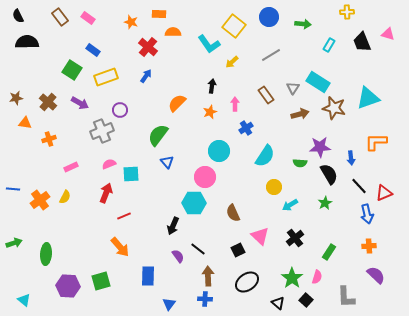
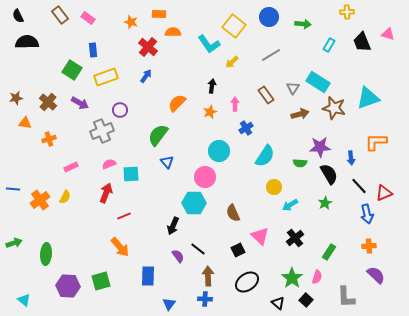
brown rectangle at (60, 17): moved 2 px up
blue rectangle at (93, 50): rotated 48 degrees clockwise
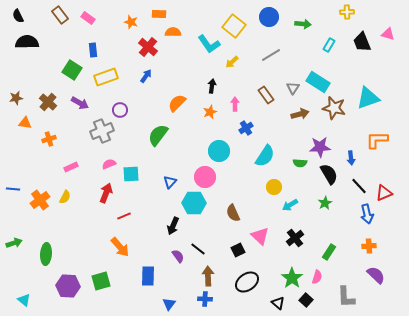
orange L-shape at (376, 142): moved 1 px right, 2 px up
blue triangle at (167, 162): moved 3 px right, 20 px down; rotated 24 degrees clockwise
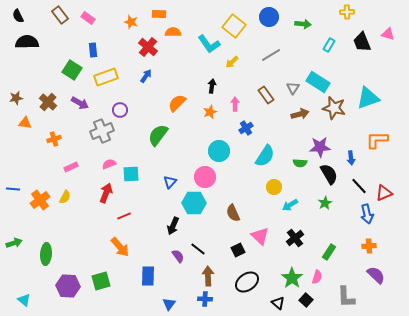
orange cross at (49, 139): moved 5 px right
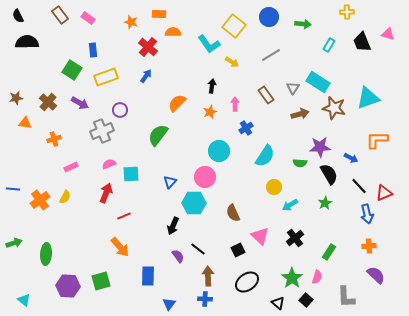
yellow arrow at (232, 62): rotated 104 degrees counterclockwise
blue arrow at (351, 158): rotated 56 degrees counterclockwise
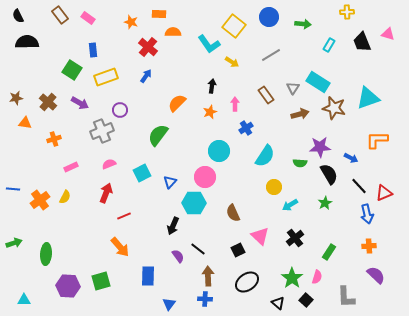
cyan square at (131, 174): moved 11 px right, 1 px up; rotated 24 degrees counterclockwise
cyan triangle at (24, 300): rotated 40 degrees counterclockwise
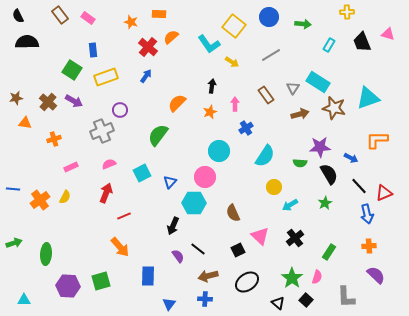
orange semicircle at (173, 32): moved 2 px left, 5 px down; rotated 42 degrees counterclockwise
purple arrow at (80, 103): moved 6 px left, 2 px up
brown arrow at (208, 276): rotated 102 degrees counterclockwise
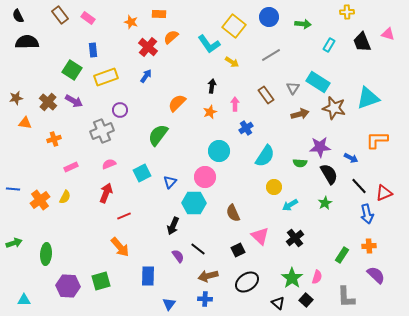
green rectangle at (329, 252): moved 13 px right, 3 px down
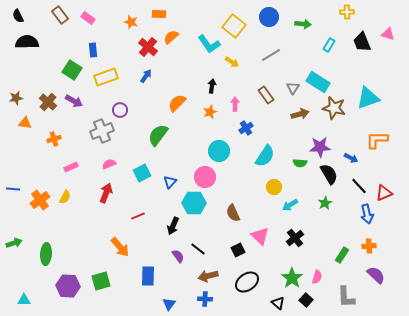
red line at (124, 216): moved 14 px right
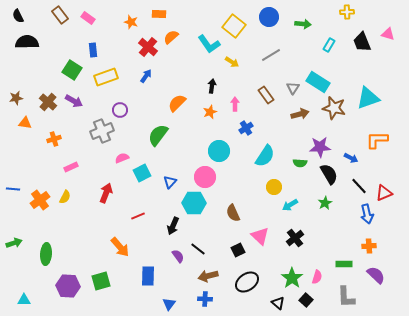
pink semicircle at (109, 164): moved 13 px right, 6 px up
green rectangle at (342, 255): moved 2 px right, 9 px down; rotated 56 degrees clockwise
